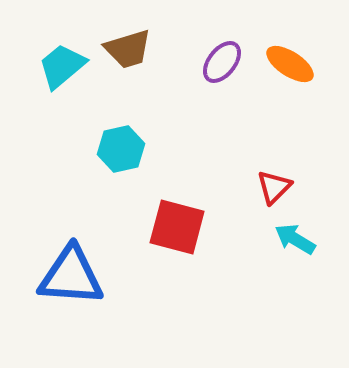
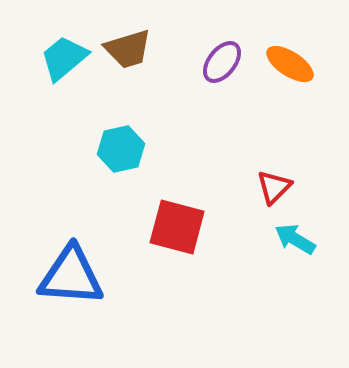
cyan trapezoid: moved 2 px right, 8 px up
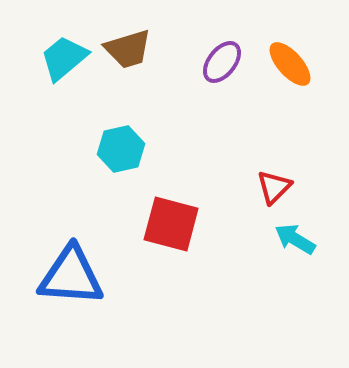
orange ellipse: rotated 15 degrees clockwise
red square: moved 6 px left, 3 px up
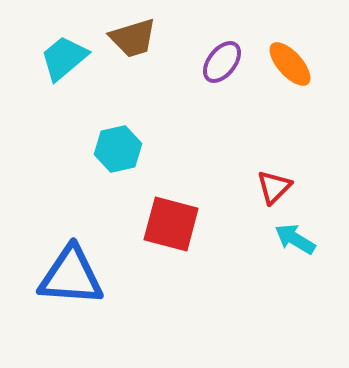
brown trapezoid: moved 5 px right, 11 px up
cyan hexagon: moved 3 px left
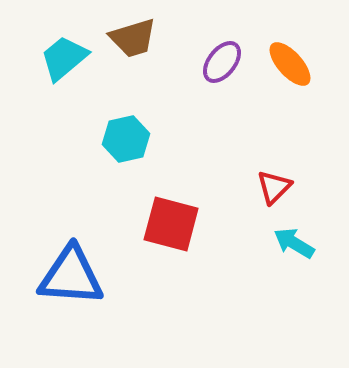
cyan hexagon: moved 8 px right, 10 px up
cyan arrow: moved 1 px left, 4 px down
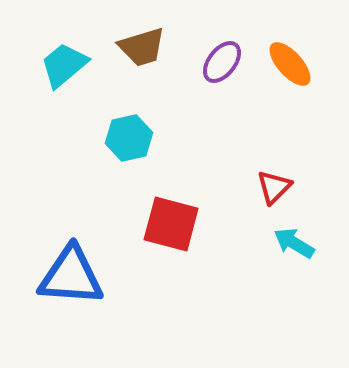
brown trapezoid: moved 9 px right, 9 px down
cyan trapezoid: moved 7 px down
cyan hexagon: moved 3 px right, 1 px up
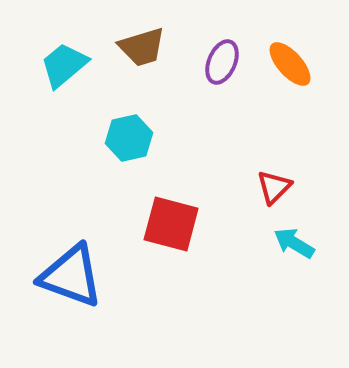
purple ellipse: rotated 15 degrees counterclockwise
blue triangle: rotated 16 degrees clockwise
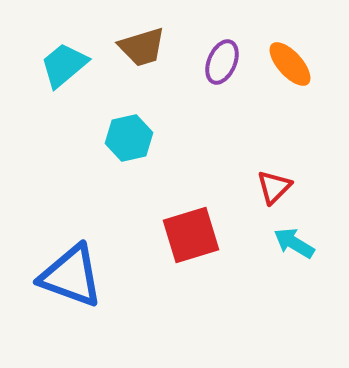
red square: moved 20 px right, 11 px down; rotated 32 degrees counterclockwise
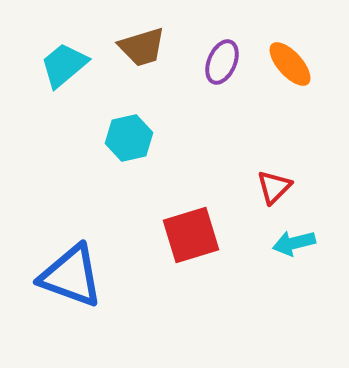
cyan arrow: rotated 45 degrees counterclockwise
